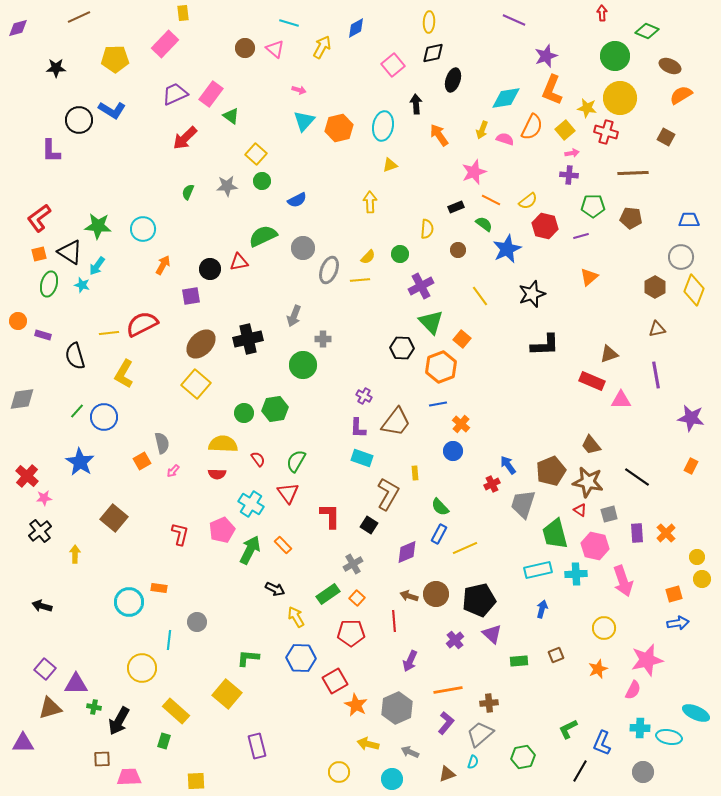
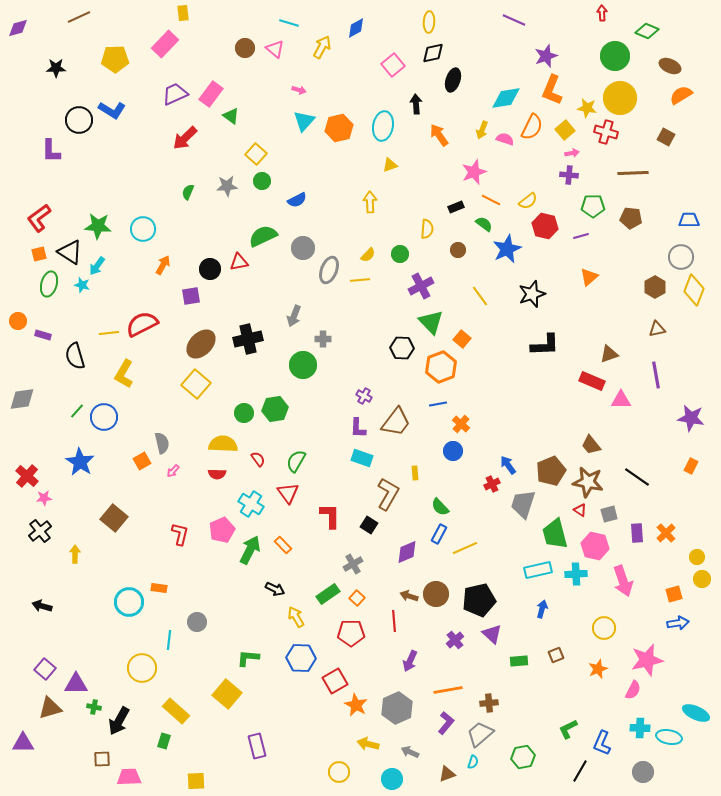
yellow semicircle at (368, 257): moved 2 px up
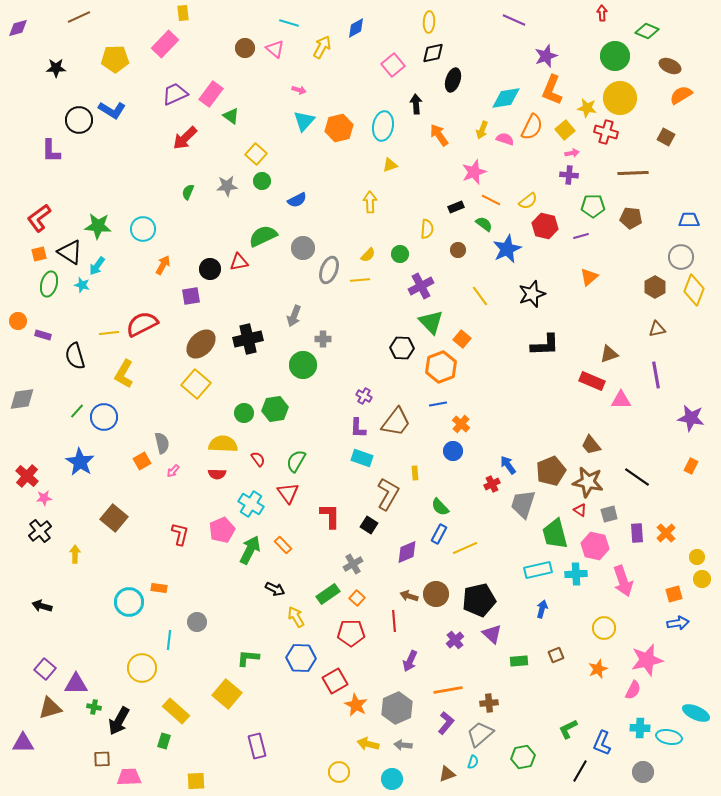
gray arrow at (410, 752): moved 7 px left, 7 px up; rotated 18 degrees counterclockwise
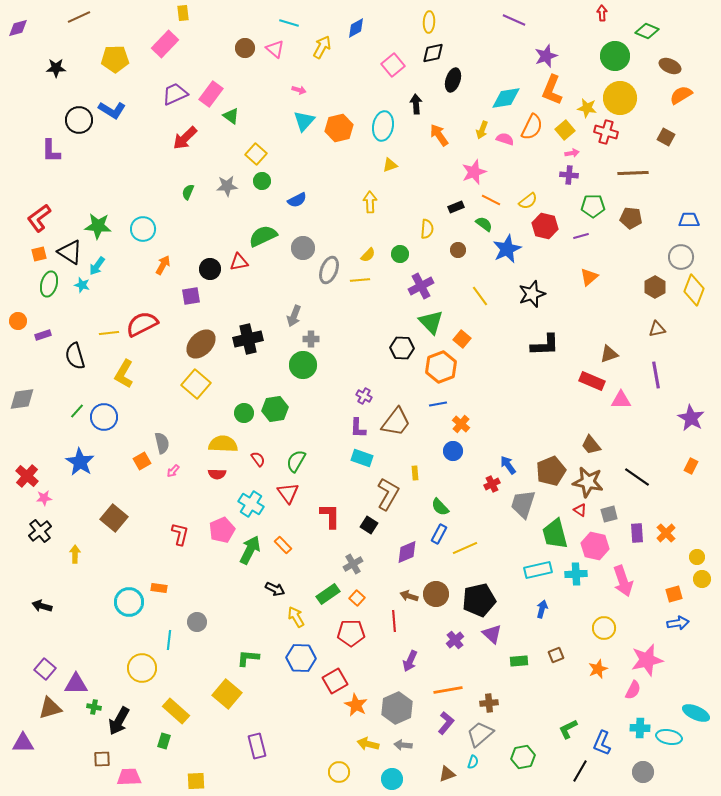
purple rectangle at (43, 335): rotated 35 degrees counterclockwise
gray cross at (323, 339): moved 12 px left
purple star at (691, 418): rotated 20 degrees clockwise
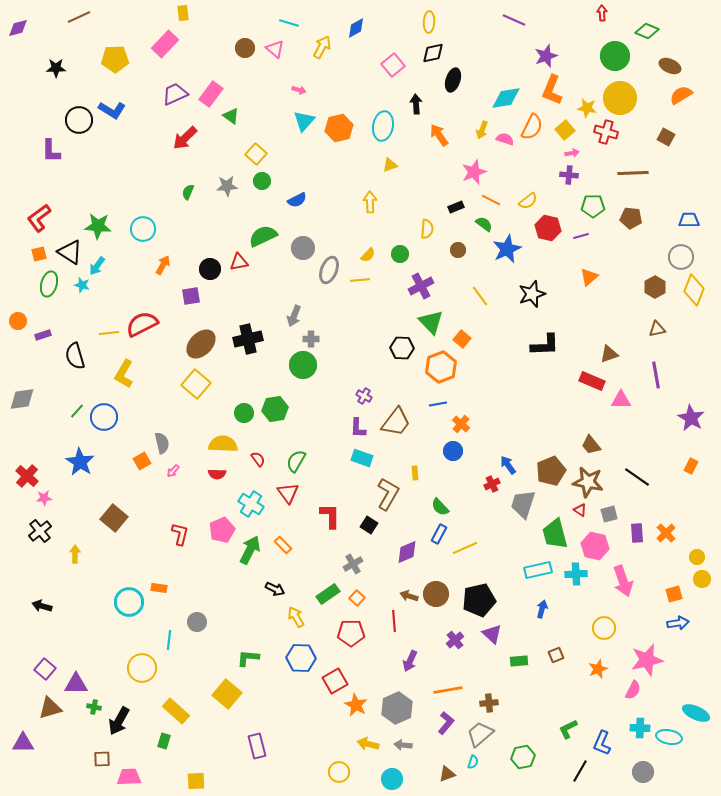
red hexagon at (545, 226): moved 3 px right, 2 px down
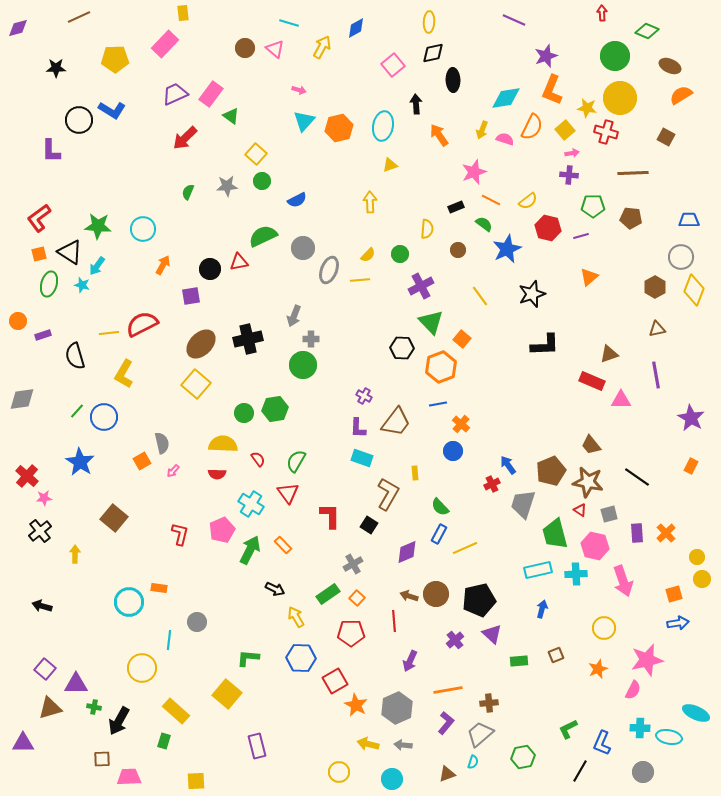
black ellipse at (453, 80): rotated 20 degrees counterclockwise
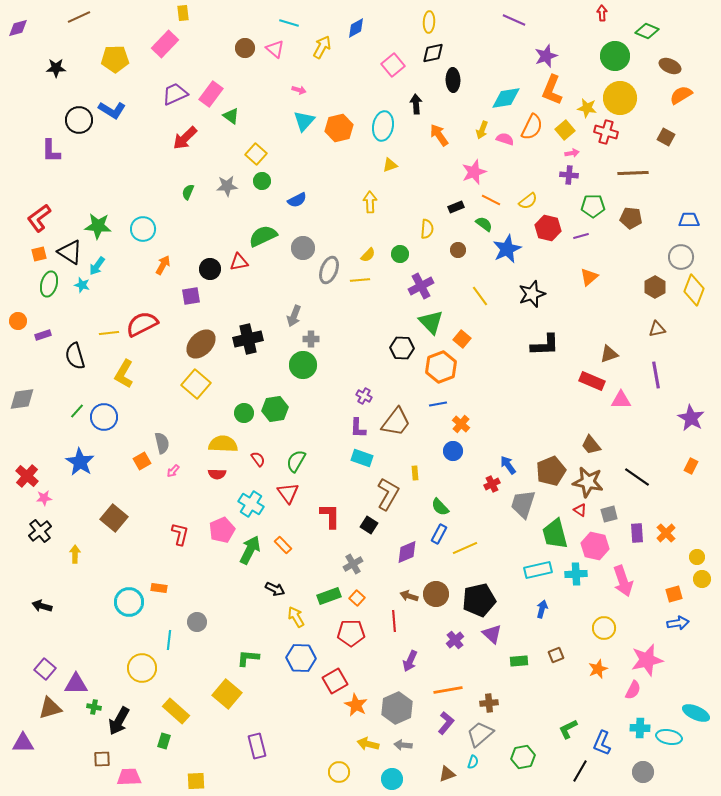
green rectangle at (328, 594): moved 1 px right, 2 px down; rotated 15 degrees clockwise
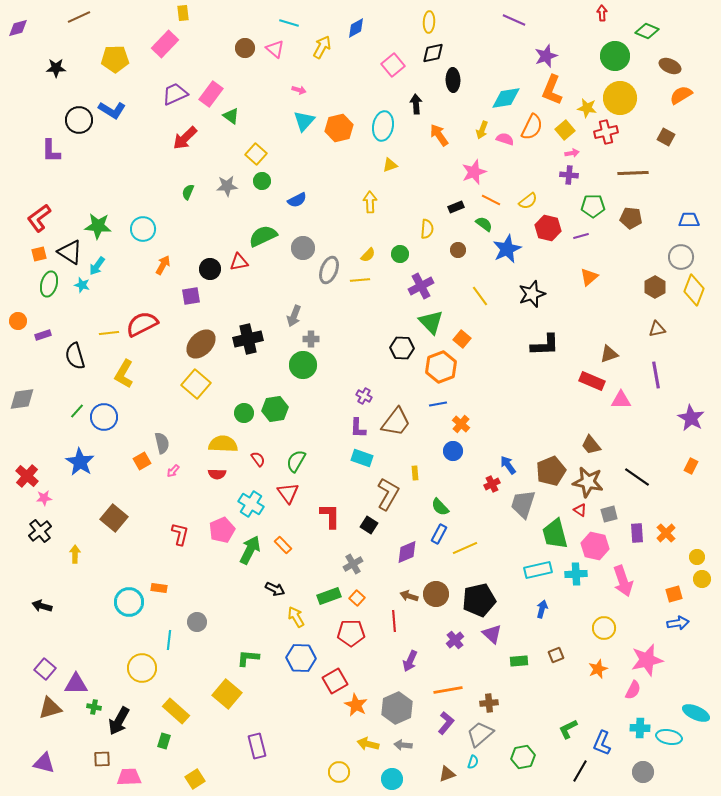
red cross at (606, 132): rotated 30 degrees counterclockwise
purple triangle at (23, 743): moved 21 px right, 20 px down; rotated 15 degrees clockwise
yellow square at (196, 781): moved 1 px left, 2 px up; rotated 30 degrees counterclockwise
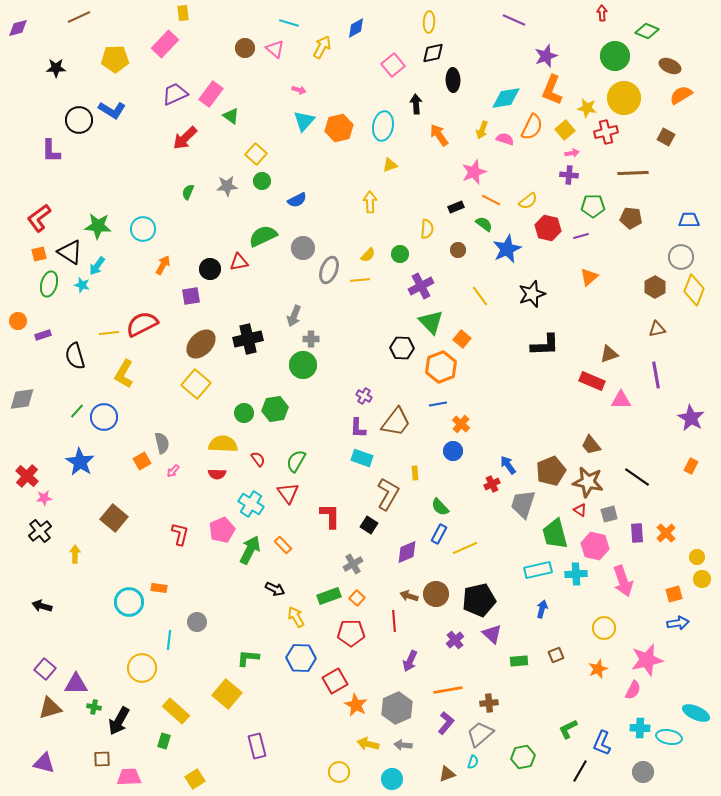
yellow circle at (620, 98): moved 4 px right
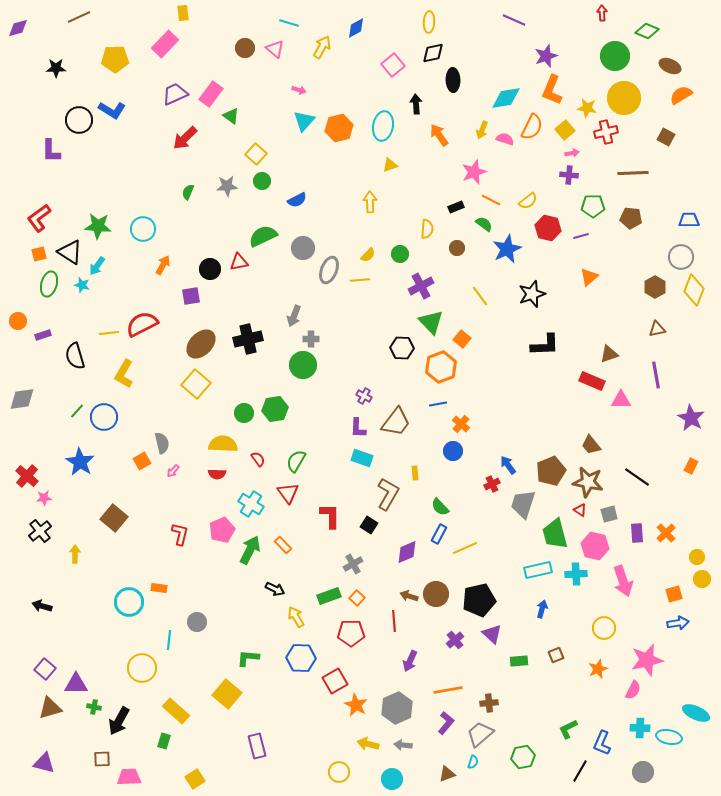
brown circle at (458, 250): moved 1 px left, 2 px up
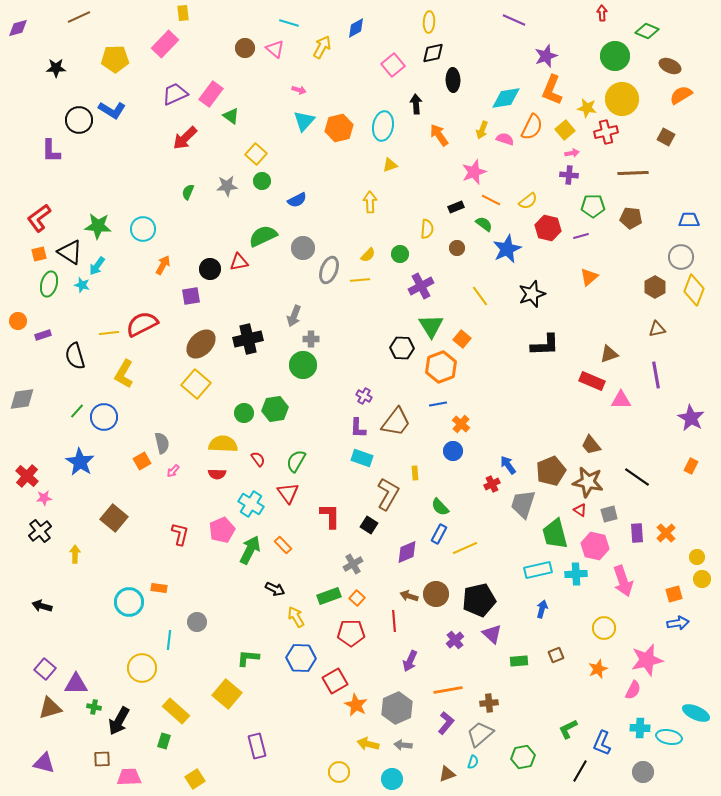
yellow circle at (624, 98): moved 2 px left, 1 px down
green triangle at (431, 322): moved 4 px down; rotated 12 degrees clockwise
